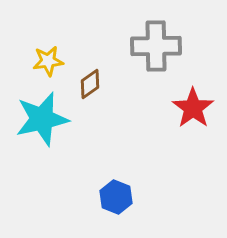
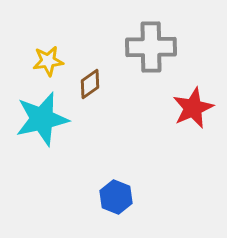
gray cross: moved 5 px left, 1 px down
red star: rotated 12 degrees clockwise
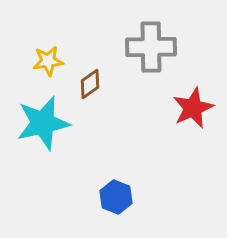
cyan star: moved 1 px right, 4 px down
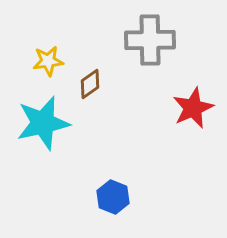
gray cross: moved 1 px left, 7 px up
blue hexagon: moved 3 px left
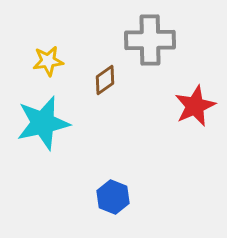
brown diamond: moved 15 px right, 4 px up
red star: moved 2 px right, 2 px up
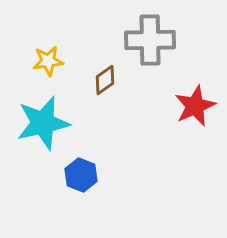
blue hexagon: moved 32 px left, 22 px up
